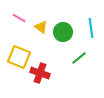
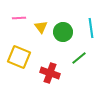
pink line: rotated 32 degrees counterclockwise
yellow triangle: rotated 16 degrees clockwise
red cross: moved 10 px right
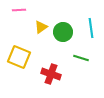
pink line: moved 8 px up
yellow triangle: rotated 32 degrees clockwise
green line: moved 2 px right; rotated 56 degrees clockwise
red cross: moved 1 px right, 1 px down
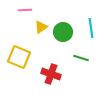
pink line: moved 6 px right
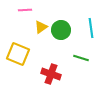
green circle: moved 2 px left, 2 px up
yellow square: moved 1 px left, 3 px up
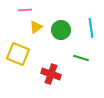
yellow triangle: moved 5 px left
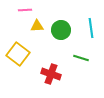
yellow triangle: moved 1 px right, 1 px up; rotated 32 degrees clockwise
yellow square: rotated 15 degrees clockwise
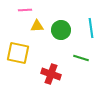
yellow square: moved 1 px up; rotated 25 degrees counterclockwise
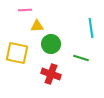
green circle: moved 10 px left, 14 px down
yellow square: moved 1 px left
